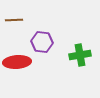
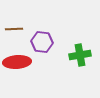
brown line: moved 9 px down
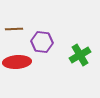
green cross: rotated 20 degrees counterclockwise
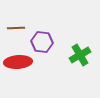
brown line: moved 2 px right, 1 px up
red ellipse: moved 1 px right
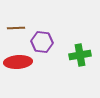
green cross: rotated 20 degrees clockwise
